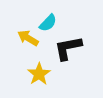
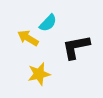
black L-shape: moved 8 px right, 1 px up
yellow star: rotated 20 degrees clockwise
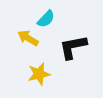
cyan semicircle: moved 2 px left, 4 px up
black L-shape: moved 3 px left
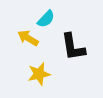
black L-shape: rotated 88 degrees counterclockwise
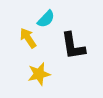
yellow arrow: rotated 25 degrees clockwise
black L-shape: moved 1 px up
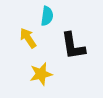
cyan semicircle: moved 1 px right, 3 px up; rotated 36 degrees counterclockwise
yellow star: moved 2 px right
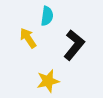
black L-shape: moved 1 px right, 1 px up; rotated 132 degrees counterclockwise
yellow star: moved 7 px right, 7 px down
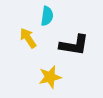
black L-shape: rotated 60 degrees clockwise
yellow star: moved 2 px right, 4 px up
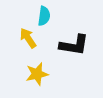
cyan semicircle: moved 3 px left
yellow star: moved 13 px left, 3 px up
